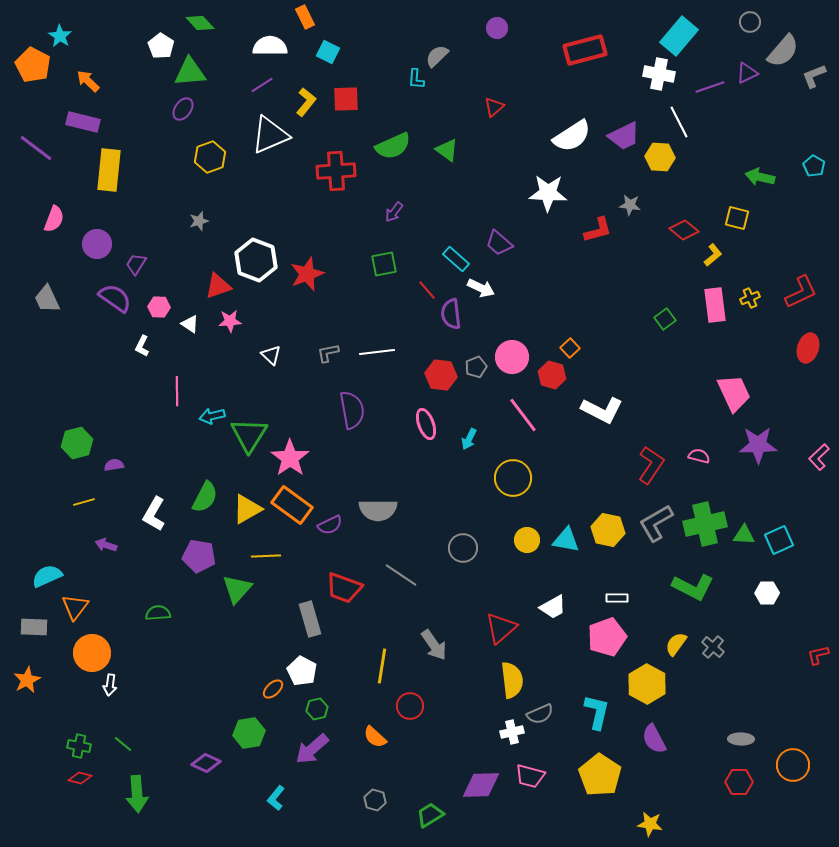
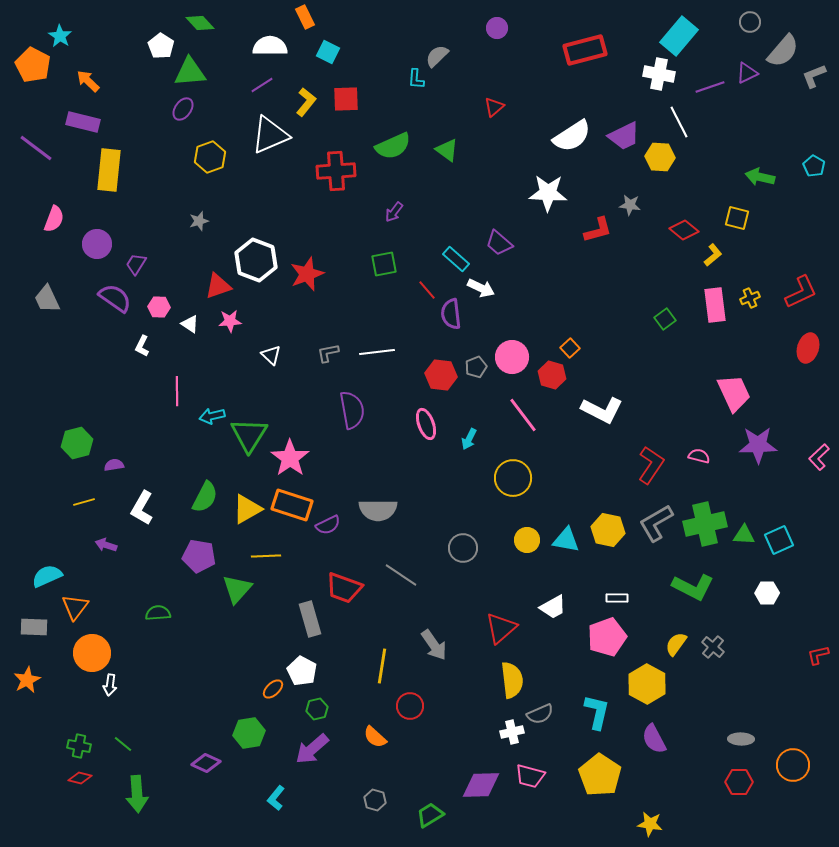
orange rectangle at (292, 505): rotated 18 degrees counterclockwise
white L-shape at (154, 514): moved 12 px left, 6 px up
purple semicircle at (330, 525): moved 2 px left
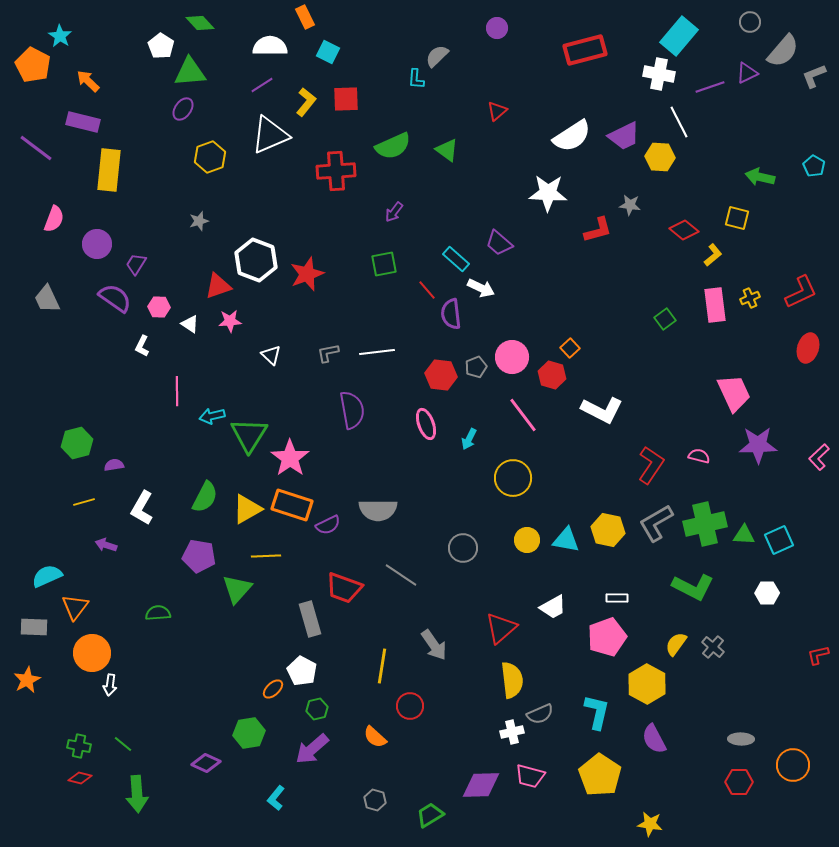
red triangle at (494, 107): moved 3 px right, 4 px down
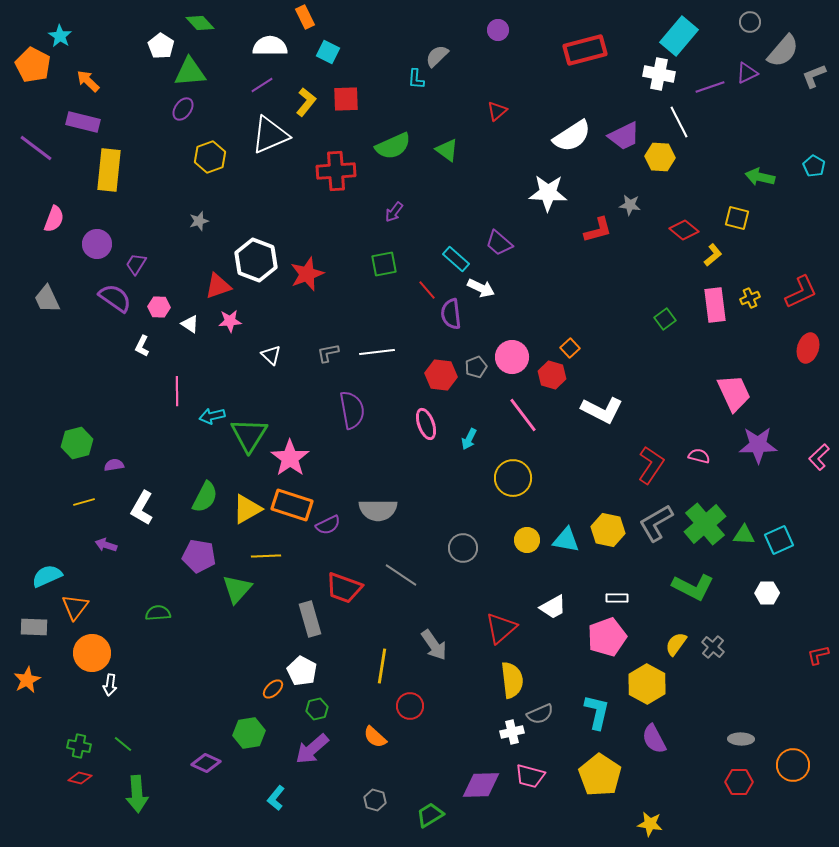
purple circle at (497, 28): moved 1 px right, 2 px down
green cross at (705, 524): rotated 27 degrees counterclockwise
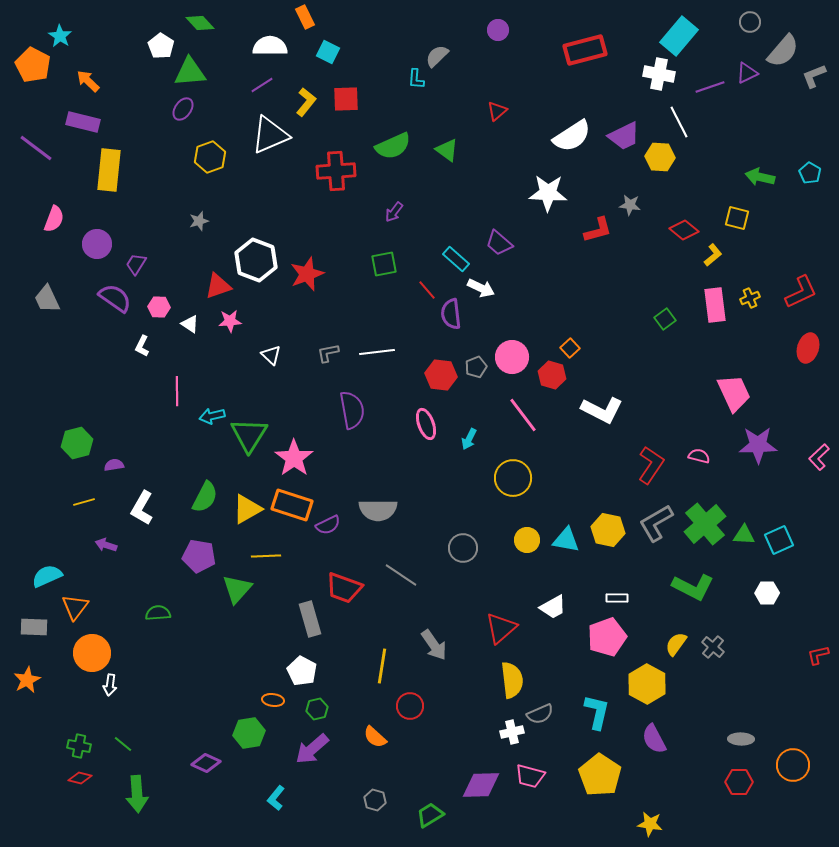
cyan pentagon at (814, 166): moved 4 px left, 7 px down
pink star at (290, 458): moved 4 px right
orange ellipse at (273, 689): moved 11 px down; rotated 50 degrees clockwise
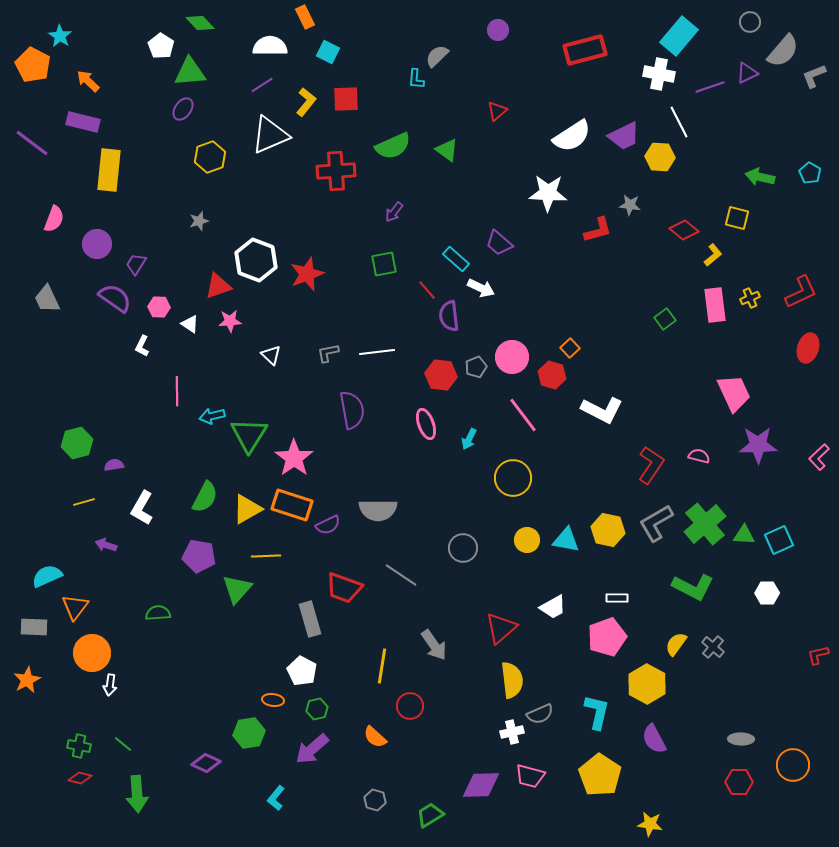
purple line at (36, 148): moved 4 px left, 5 px up
purple semicircle at (451, 314): moved 2 px left, 2 px down
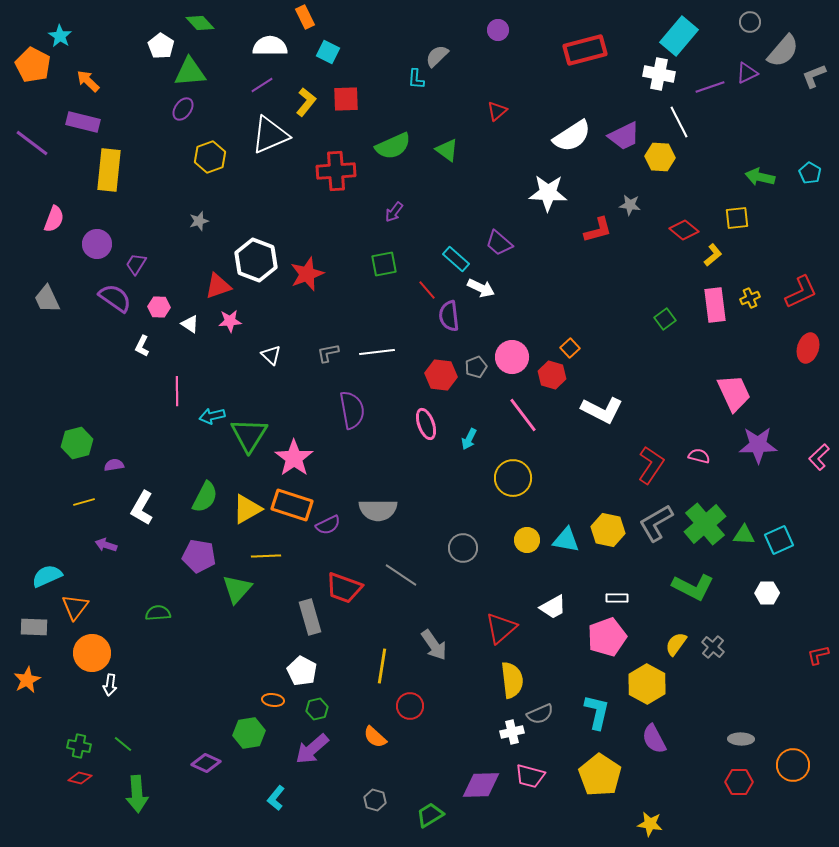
yellow square at (737, 218): rotated 20 degrees counterclockwise
gray rectangle at (310, 619): moved 2 px up
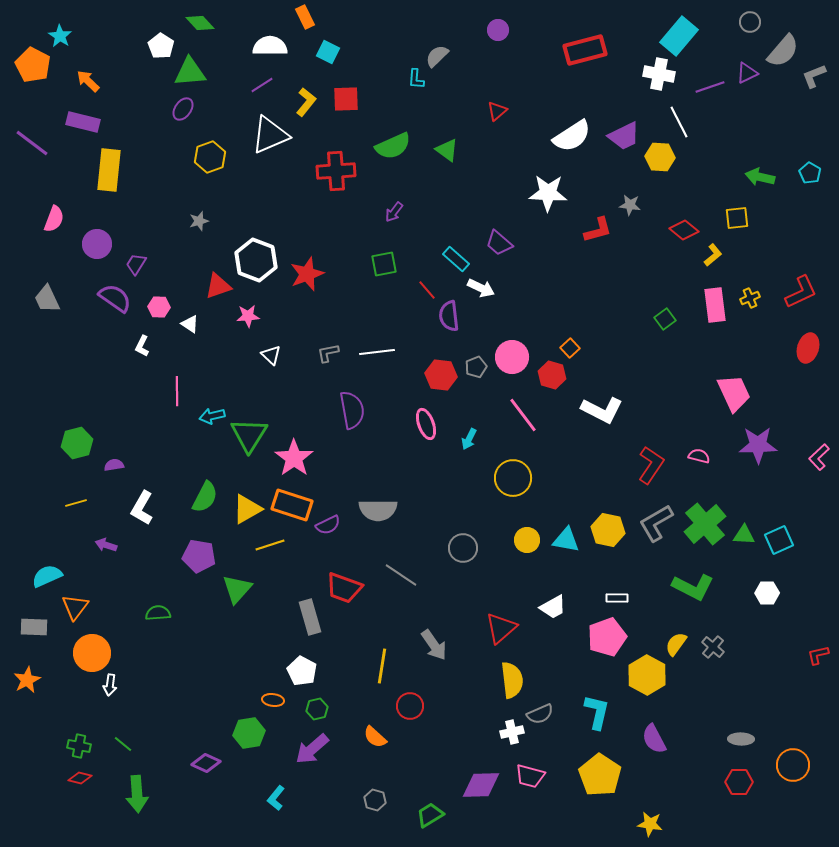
pink star at (230, 321): moved 18 px right, 5 px up
yellow line at (84, 502): moved 8 px left, 1 px down
yellow line at (266, 556): moved 4 px right, 11 px up; rotated 16 degrees counterclockwise
yellow hexagon at (647, 684): moved 9 px up
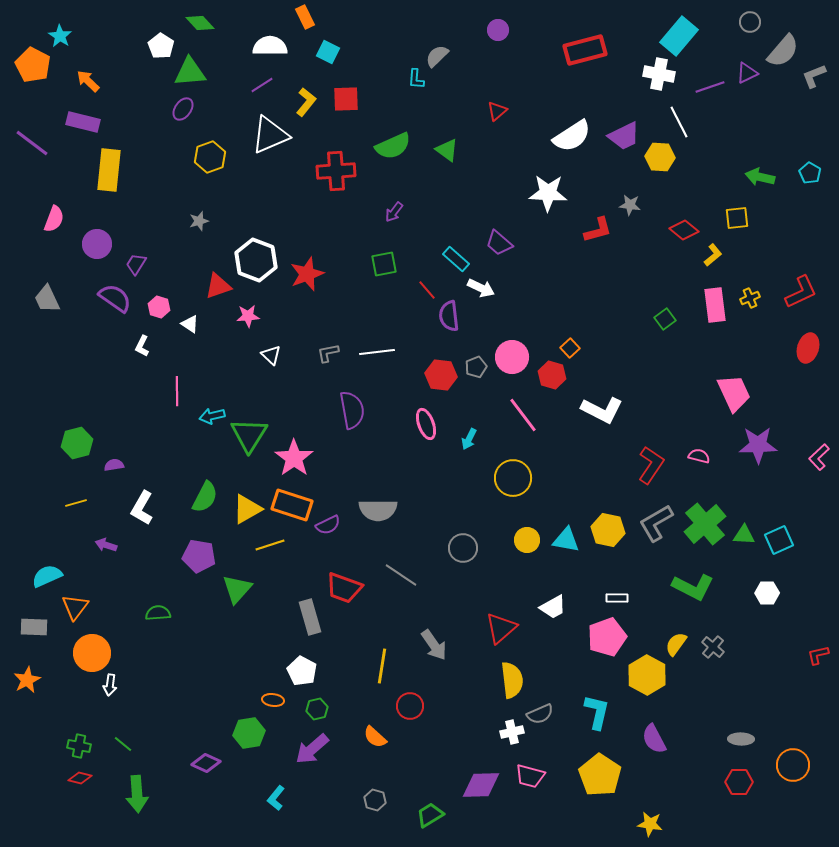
pink hexagon at (159, 307): rotated 15 degrees clockwise
